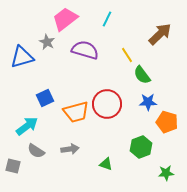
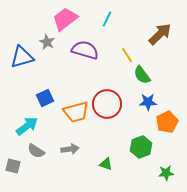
orange pentagon: rotated 30 degrees clockwise
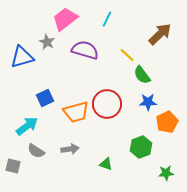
yellow line: rotated 14 degrees counterclockwise
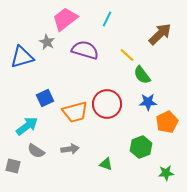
orange trapezoid: moved 1 px left
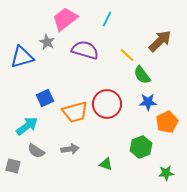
brown arrow: moved 7 px down
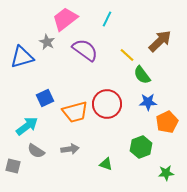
purple semicircle: rotated 20 degrees clockwise
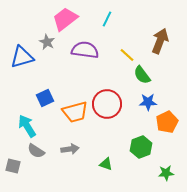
brown arrow: rotated 25 degrees counterclockwise
purple semicircle: rotated 28 degrees counterclockwise
cyan arrow: rotated 85 degrees counterclockwise
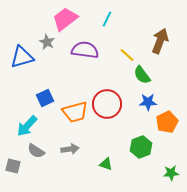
cyan arrow: rotated 105 degrees counterclockwise
green star: moved 5 px right
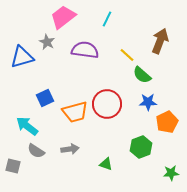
pink trapezoid: moved 2 px left, 2 px up
green semicircle: rotated 12 degrees counterclockwise
cyan arrow: rotated 85 degrees clockwise
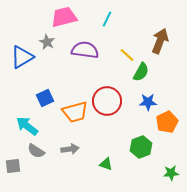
pink trapezoid: moved 1 px right; rotated 24 degrees clockwise
blue triangle: rotated 15 degrees counterclockwise
green semicircle: moved 1 px left, 3 px up; rotated 102 degrees counterclockwise
red circle: moved 3 px up
gray square: rotated 21 degrees counterclockwise
